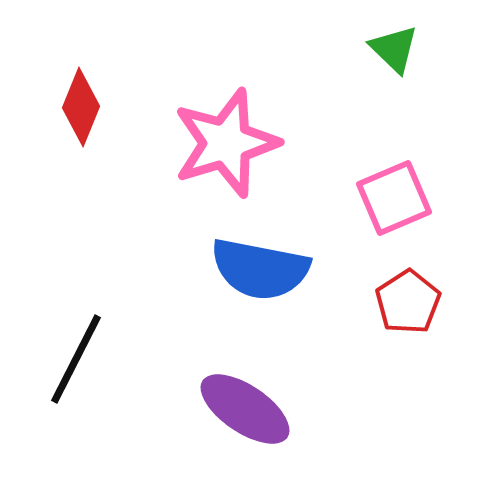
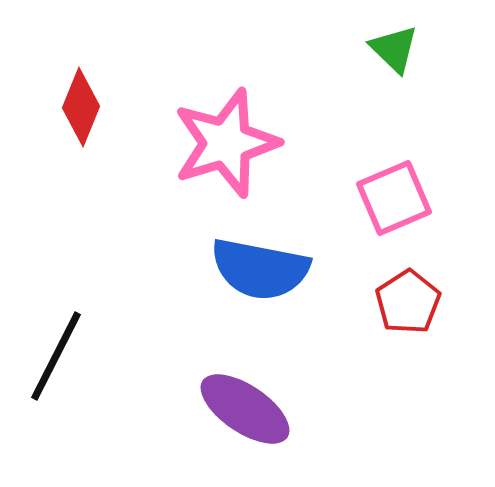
black line: moved 20 px left, 3 px up
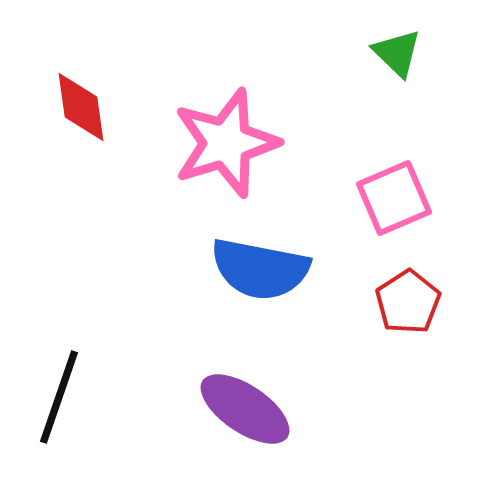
green triangle: moved 3 px right, 4 px down
red diamond: rotated 30 degrees counterclockwise
black line: moved 3 px right, 41 px down; rotated 8 degrees counterclockwise
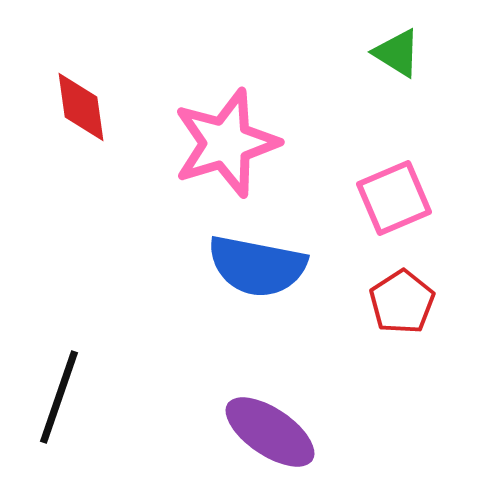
green triangle: rotated 12 degrees counterclockwise
blue semicircle: moved 3 px left, 3 px up
red pentagon: moved 6 px left
purple ellipse: moved 25 px right, 23 px down
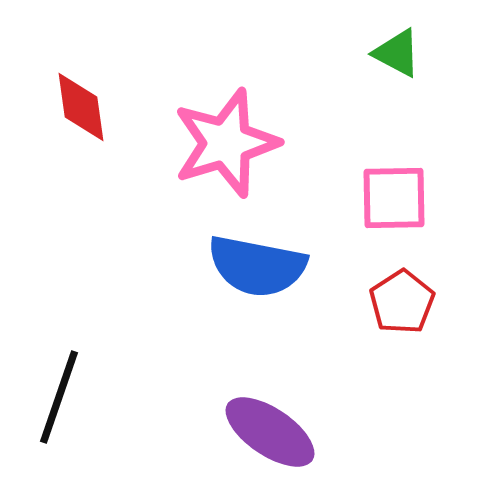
green triangle: rotated 4 degrees counterclockwise
pink square: rotated 22 degrees clockwise
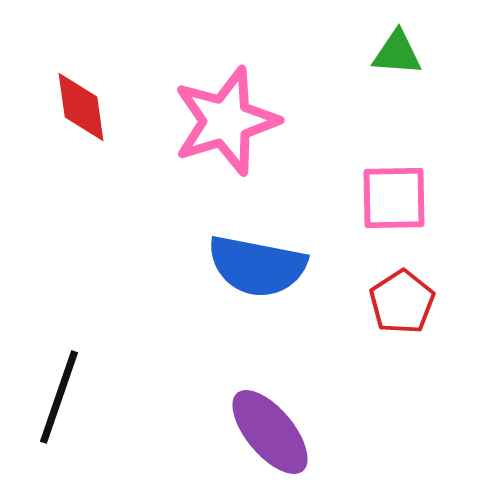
green triangle: rotated 24 degrees counterclockwise
pink star: moved 22 px up
purple ellipse: rotated 16 degrees clockwise
